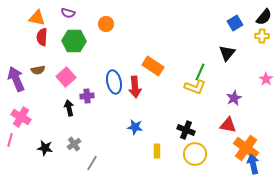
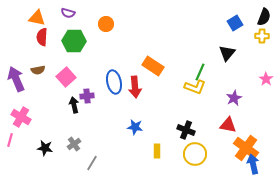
black semicircle: rotated 18 degrees counterclockwise
black arrow: moved 5 px right, 3 px up
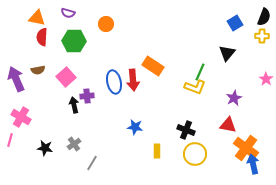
red arrow: moved 2 px left, 7 px up
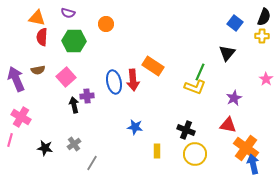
blue square: rotated 21 degrees counterclockwise
